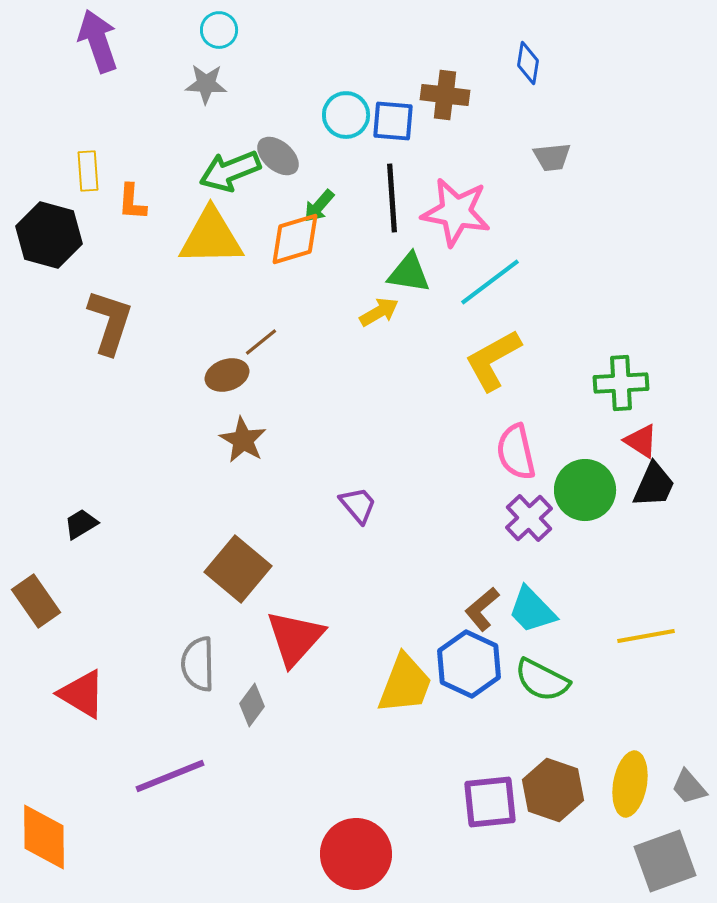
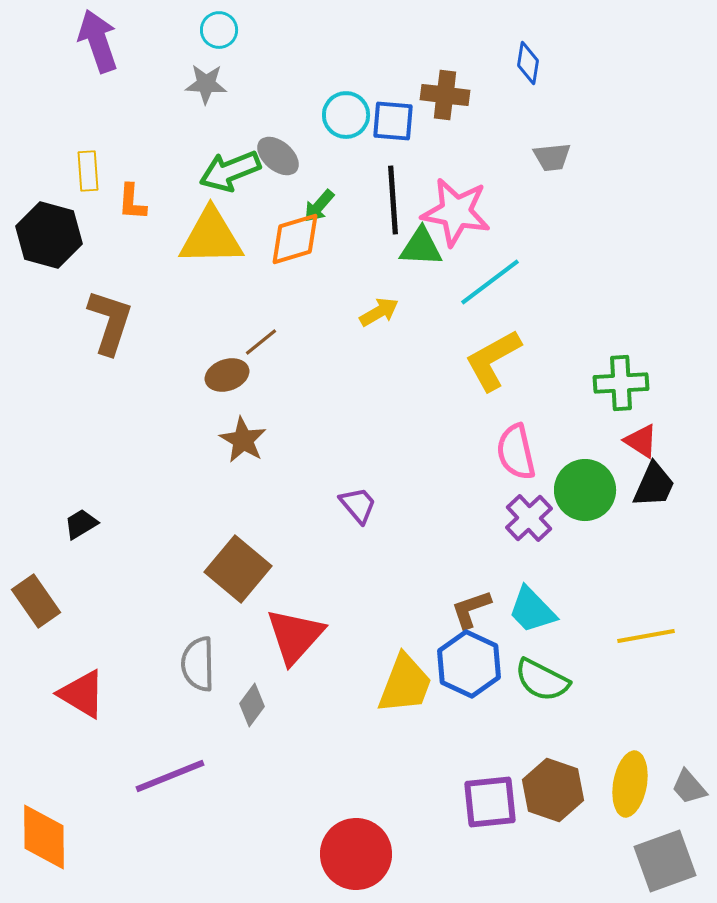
black line at (392, 198): moved 1 px right, 2 px down
green triangle at (409, 273): moved 12 px right, 26 px up; rotated 6 degrees counterclockwise
brown L-shape at (482, 609): moved 11 px left; rotated 21 degrees clockwise
red triangle at (295, 638): moved 2 px up
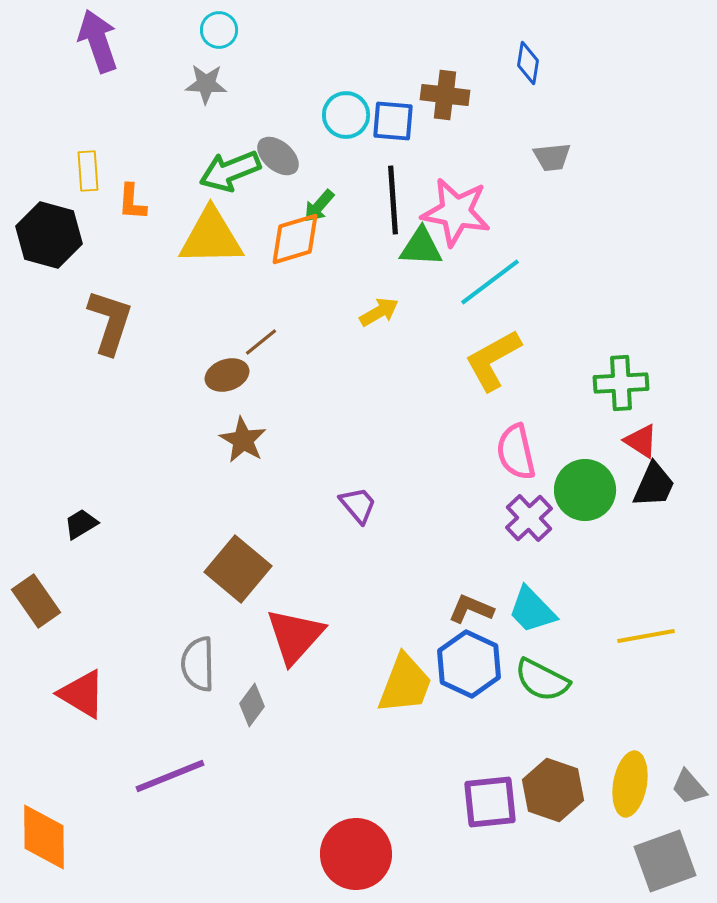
brown L-shape at (471, 609): rotated 42 degrees clockwise
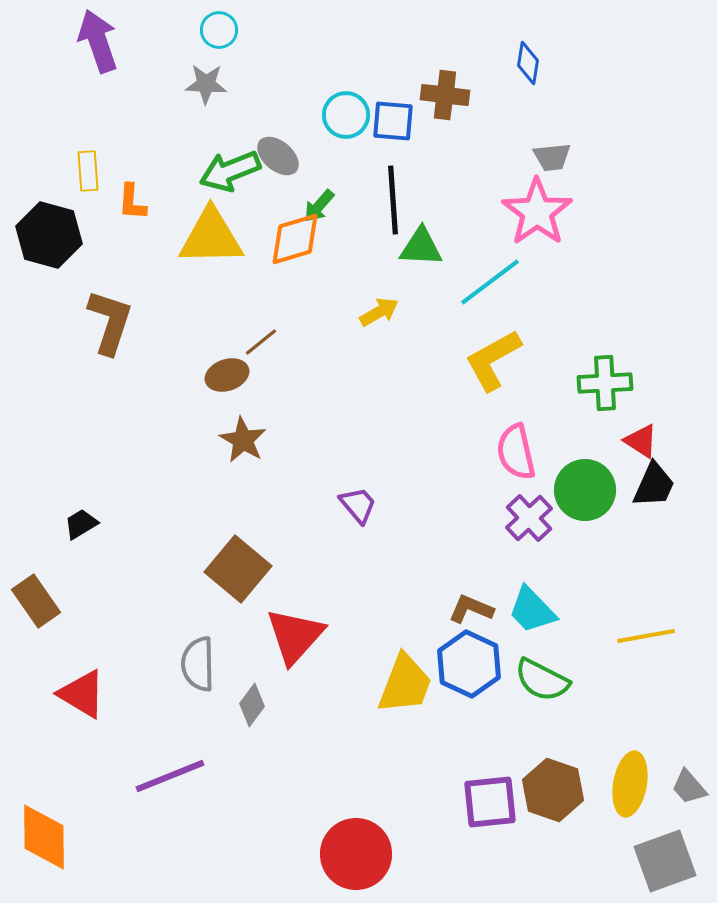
pink star at (456, 212): moved 81 px right; rotated 26 degrees clockwise
green cross at (621, 383): moved 16 px left
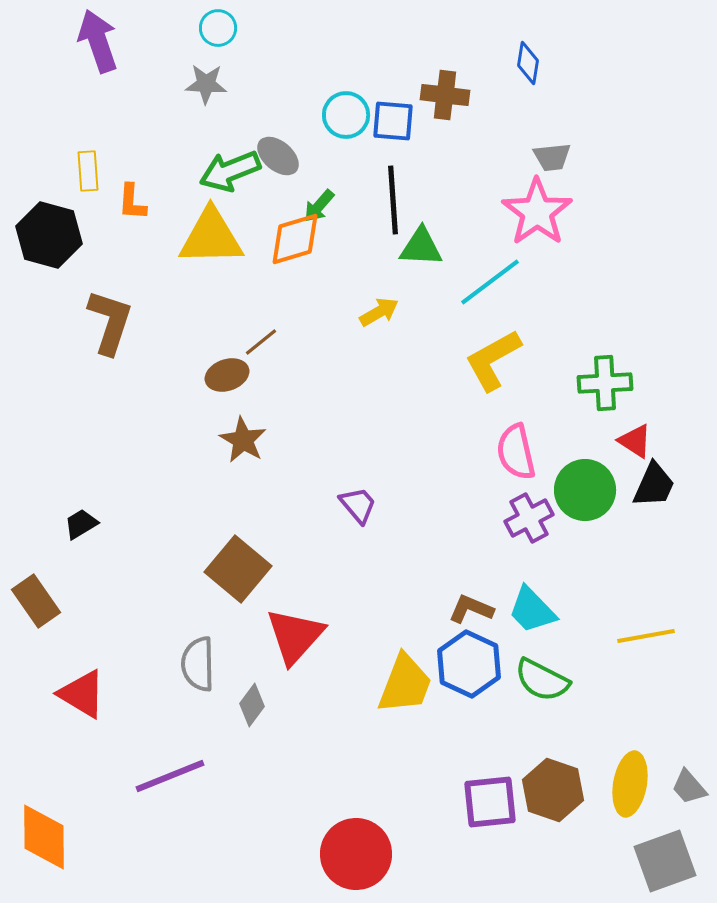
cyan circle at (219, 30): moved 1 px left, 2 px up
red triangle at (641, 441): moved 6 px left
purple cross at (529, 518): rotated 15 degrees clockwise
